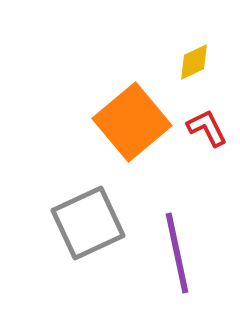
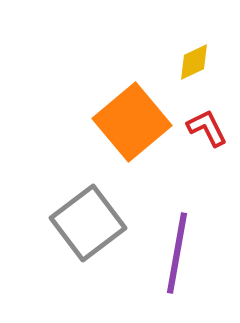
gray square: rotated 12 degrees counterclockwise
purple line: rotated 22 degrees clockwise
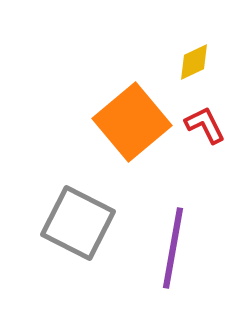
red L-shape: moved 2 px left, 3 px up
gray square: moved 10 px left; rotated 26 degrees counterclockwise
purple line: moved 4 px left, 5 px up
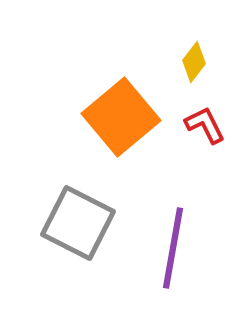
yellow diamond: rotated 27 degrees counterclockwise
orange square: moved 11 px left, 5 px up
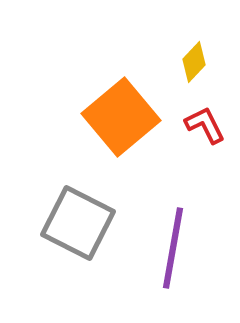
yellow diamond: rotated 6 degrees clockwise
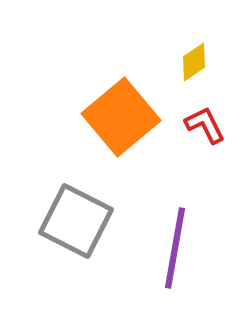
yellow diamond: rotated 12 degrees clockwise
gray square: moved 2 px left, 2 px up
purple line: moved 2 px right
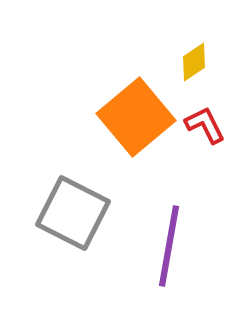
orange square: moved 15 px right
gray square: moved 3 px left, 8 px up
purple line: moved 6 px left, 2 px up
